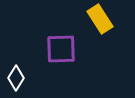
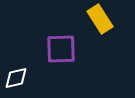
white diamond: rotated 45 degrees clockwise
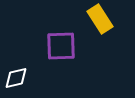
purple square: moved 3 px up
